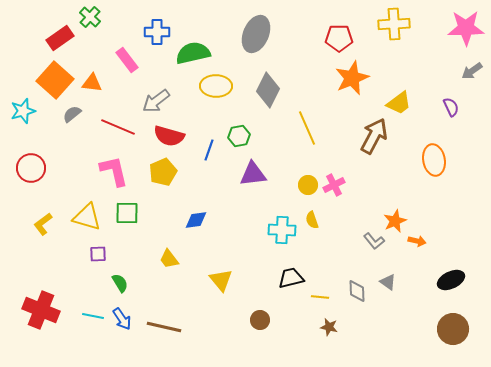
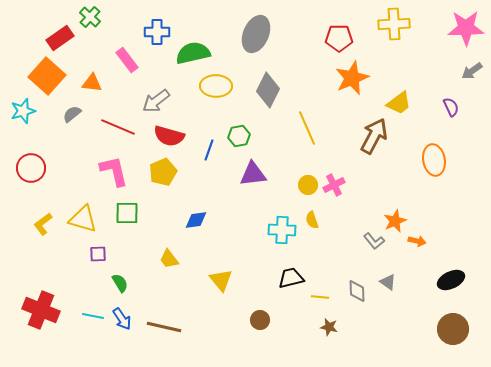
orange square at (55, 80): moved 8 px left, 4 px up
yellow triangle at (87, 217): moved 4 px left, 2 px down
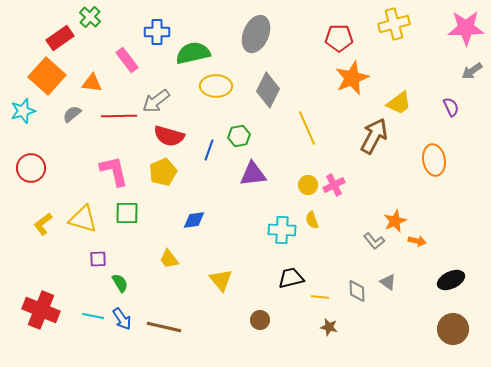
yellow cross at (394, 24): rotated 12 degrees counterclockwise
red line at (118, 127): moved 1 px right, 11 px up; rotated 24 degrees counterclockwise
blue diamond at (196, 220): moved 2 px left
purple square at (98, 254): moved 5 px down
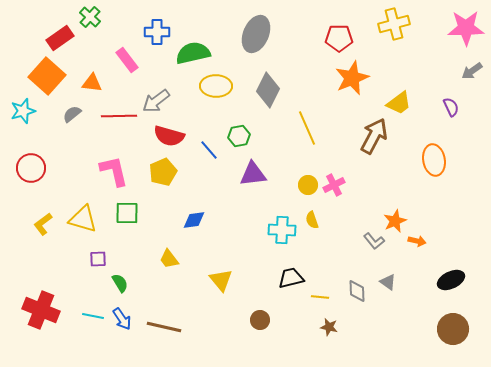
blue line at (209, 150): rotated 60 degrees counterclockwise
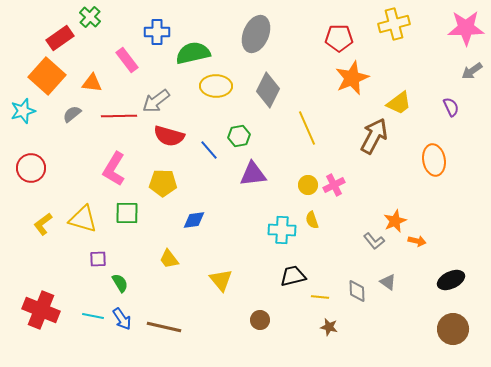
pink L-shape at (114, 171): moved 2 px up; rotated 136 degrees counterclockwise
yellow pentagon at (163, 172): moved 11 px down; rotated 24 degrees clockwise
black trapezoid at (291, 278): moved 2 px right, 2 px up
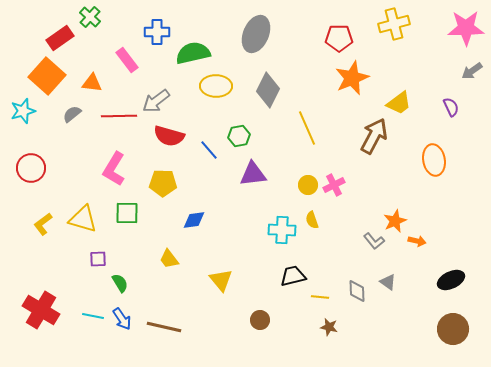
red cross at (41, 310): rotated 9 degrees clockwise
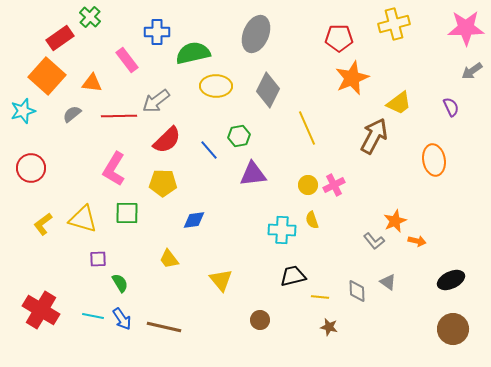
red semicircle at (169, 136): moved 2 px left, 4 px down; rotated 60 degrees counterclockwise
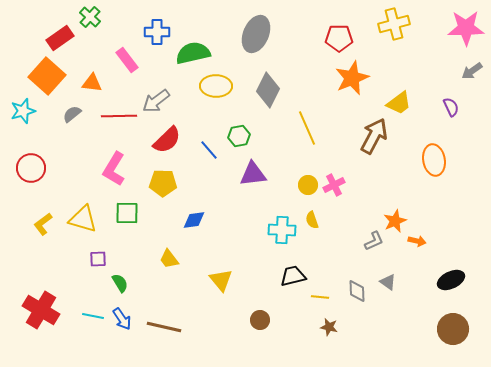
gray L-shape at (374, 241): rotated 75 degrees counterclockwise
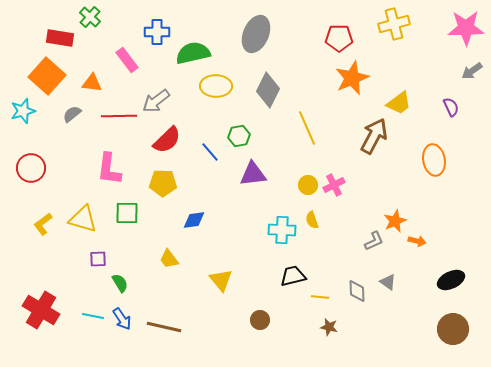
red rectangle at (60, 38): rotated 44 degrees clockwise
blue line at (209, 150): moved 1 px right, 2 px down
pink L-shape at (114, 169): moved 5 px left; rotated 24 degrees counterclockwise
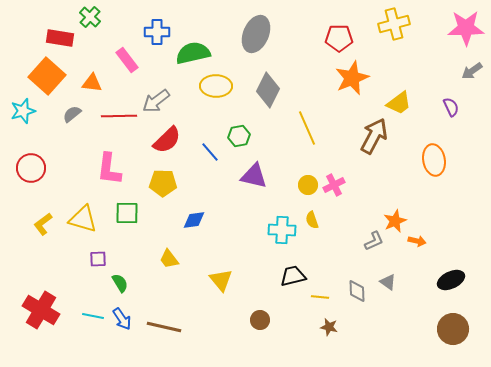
purple triangle at (253, 174): moved 1 px right, 2 px down; rotated 20 degrees clockwise
